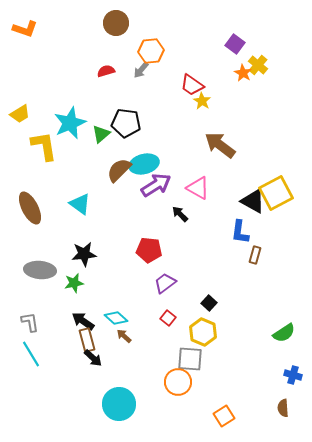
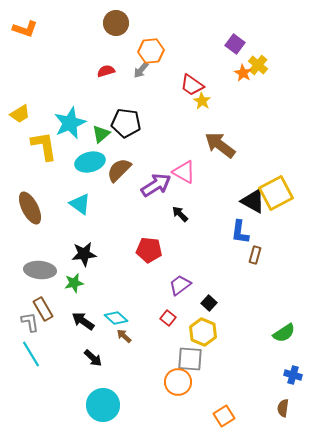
cyan ellipse at (144, 164): moved 54 px left, 2 px up
pink triangle at (198, 188): moved 14 px left, 16 px up
purple trapezoid at (165, 283): moved 15 px right, 2 px down
brown rectangle at (87, 340): moved 44 px left, 31 px up; rotated 15 degrees counterclockwise
cyan circle at (119, 404): moved 16 px left, 1 px down
brown semicircle at (283, 408): rotated 12 degrees clockwise
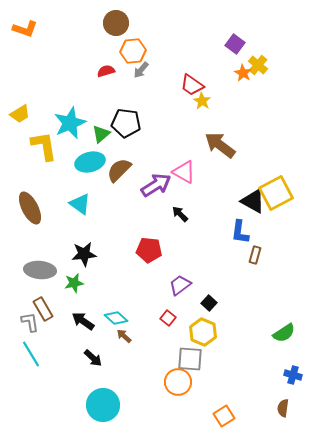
orange hexagon at (151, 51): moved 18 px left
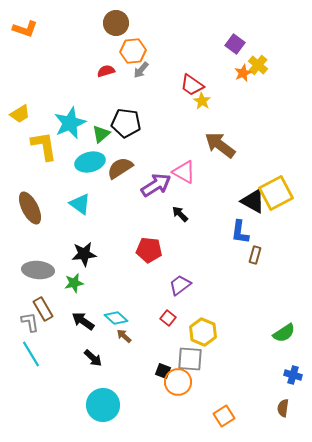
orange star at (243, 73): rotated 18 degrees clockwise
brown semicircle at (119, 170): moved 1 px right, 2 px up; rotated 12 degrees clockwise
gray ellipse at (40, 270): moved 2 px left
black square at (209, 303): moved 46 px left, 68 px down; rotated 21 degrees counterclockwise
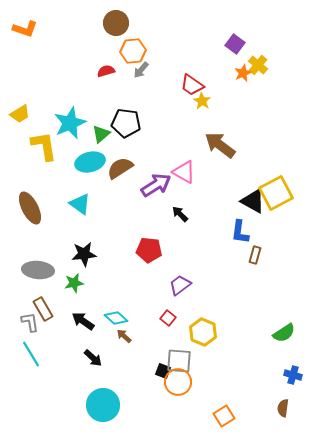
gray square at (190, 359): moved 11 px left, 2 px down
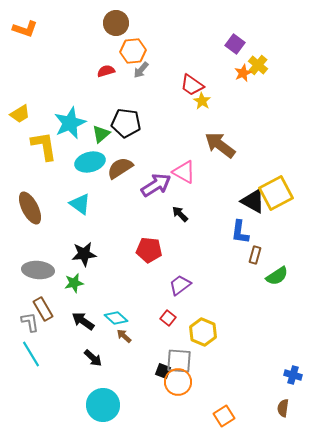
green semicircle at (284, 333): moved 7 px left, 57 px up
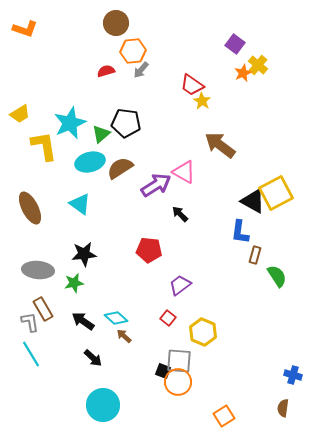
green semicircle at (277, 276): rotated 90 degrees counterclockwise
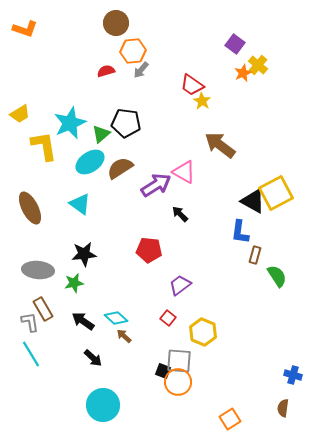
cyan ellipse at (90, 162): rotated 20 degrees counterclockwise
orange square at (224, 416): moved 6 px right, 3 px down
